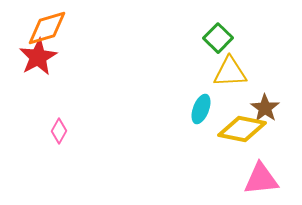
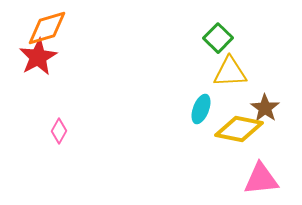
yellow diamond: moved 3 px left
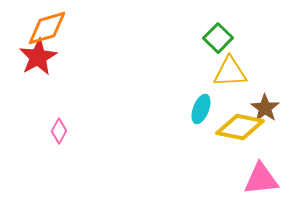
yellow diamond: moved 1 px right, 2 px up
